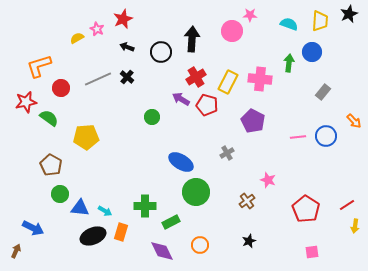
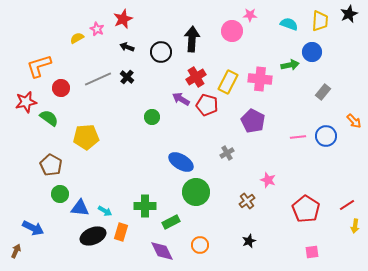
green arrow at (289, 63): moved 1 px right, 2 px down; rotated 72 degrees clockwise
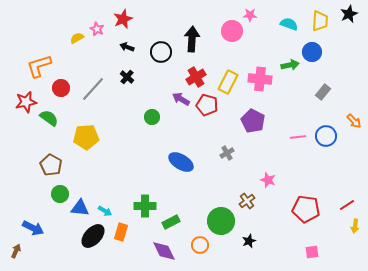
gray line at (98, 79): moved 5 px left, 10 px down; rotated 24 degrees counterclockwise
green circle at (196, 192): moved 25 px right, 29 px down
red pentagon at (306, 209): rotated 24 degrees counterclockwise
black ellipse at (93, 236): rotated 25 degrees counterclockwise
purple diamond at (162, 251): moved 2 px right
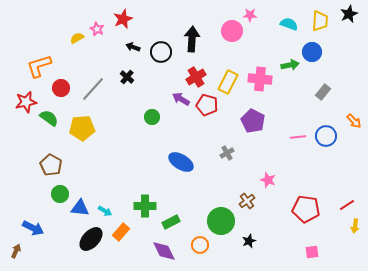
black arrow at (127, 47): moved 6 px right
yellow pentagon at (86, 137): moved 4 px left, 9 px up
orange rectangle at (121, 232): rotated 24 degrees clockwise
black ellipse at (93, 236): moved 2 px left, 3 px down
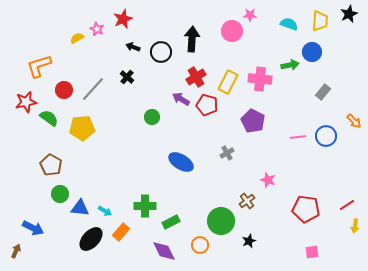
red circle at (61, 88): moved 3 px right, 2 px down
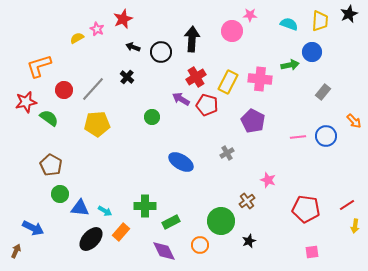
yellow pentagon at (82, 128): moved 15 px right, 4 px up
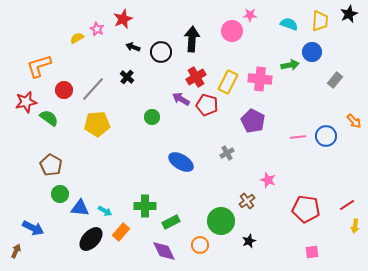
gray rectangle at (323, 92): moved 12 px right, 12 px up
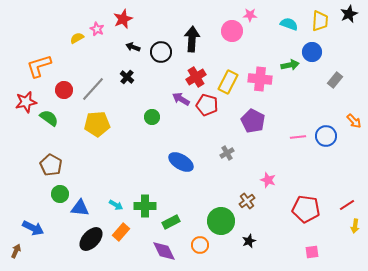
cyan arrow at (105, 211): moved 11 px right, 6 px up
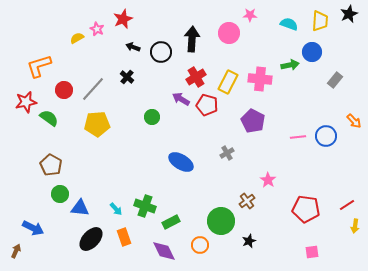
pink circle at (232, 31): moved 3 px left, 2 px down
pink star at (268, 180): rotated 14 degrees clockwise
cyan arrow at (116, 205): moved 4 px down; rotated 16 degrees clockwise
green cross at (145, 206): rotated 20 degrees clockwise
orange rectangle at (121, 232): moved 3 px right, 5 px down; rotated 60 degrees counterclockwise
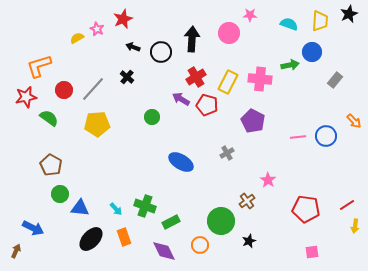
red star at (26, 102): moved 5 px up
